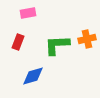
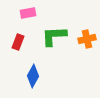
green L-shape: moved 3 px left, 9 px up
blue diamond: rotated 45 degrees counterclockwise
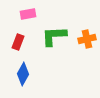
pink rectangle: moved 1 px down
blue diamond: moved 10 px left, 2 px up
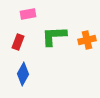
orange cross: moved 1 px down
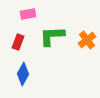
green L-shape: moved 2 px left
orange cross: rotated 24 degrees counterclockwise
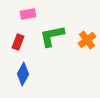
green L-shape: rotated 8 degrees counterclockwise
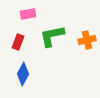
orange cross: rotated 24 degrees clockwise
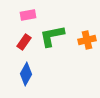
pink rectangle: moved 1 px down
red rectangle: moved 6 px right; rotated 14 degrees clockwise
blue diamond: moved 3 px right
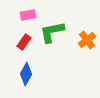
green L-shape: moved 4 px up
orange cross: rotated 24 degrees counterclockwise
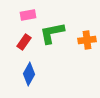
green L-shape: moved 1 px down
orange cross: rotated 30 degrees clockwise
blue diamond: moved 3 px right
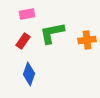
pink rectangle: moved 1 px left, 1 px up
red rectangle: moved 1 px left, 1 px up
blue diamond: rotated 10 degrees counterclockwise
